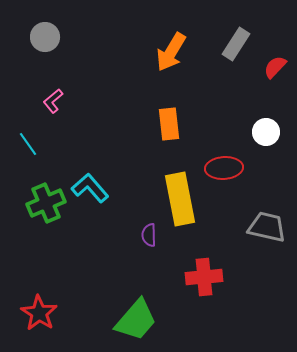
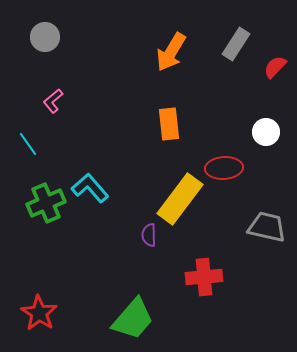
yellow rectangle: rotated 48 degrees clockwise
green trapezoid: moved 3 px left, 1 px up
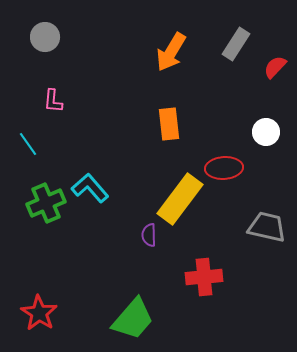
pink L-shape: rotated 45 degrees counterclockwise
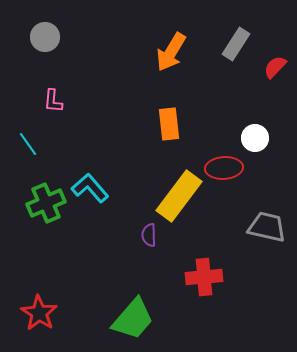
white circle: moved 11 px left, 6 px down
yellow rectangle: moved 1 px left, 3 px up
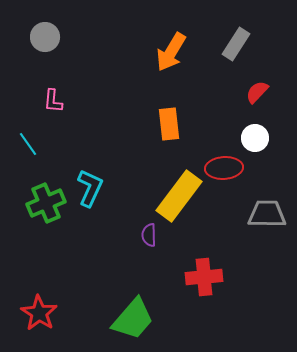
red semicircle: moved 18 px left, 25 px down
cyan L-shape: rotated 66 degrees clockwise
gray trapezoid: moved 13 px up; rotated 12 degrees counterclockwise
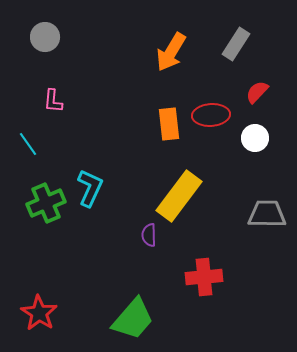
red ellipse: moved 13 px left, 53 px up
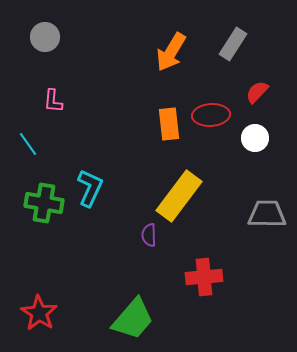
gray rectangle: moved 3 px left
green cross: moved 2 px left; rotated 33 degrees clockwise
